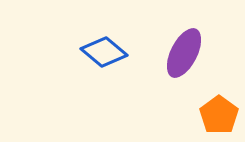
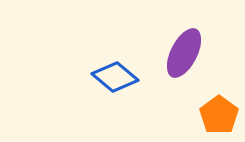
blue diamond: moved 11 px right, 25 px down
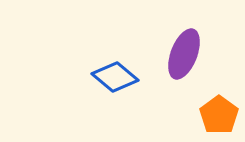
purple ellipse: moved 1 px down; rotated 6 degrees counterclockwise
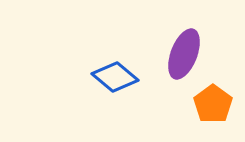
orange pentagon: moved 6 px left, 11 px up
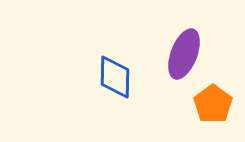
blue diamond: rotated 51 degrees clockwise
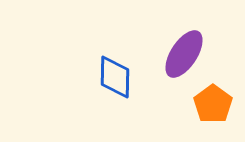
purple ellipse: rotated 12 degrees clockwise
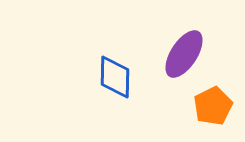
orange pentagon: moved 2 px down; rotated 9 degrees clockwise
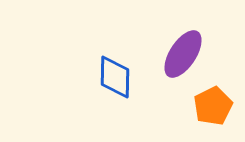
purple ellipse: moved 1 px left
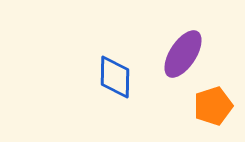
orange pentagon: rotated 9 degrees clockwise
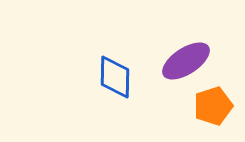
purple ellipse: moved 3 px right, 7 px down; rotated 24 degrees clockwise
